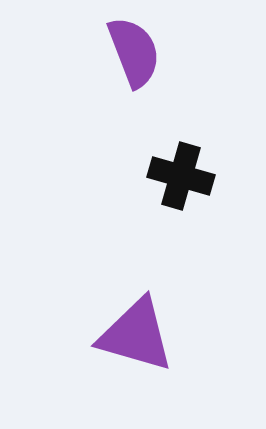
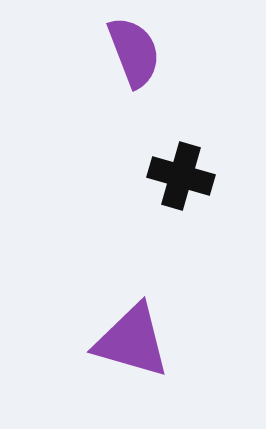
purple triangle: moved 4 px left, 6 px down
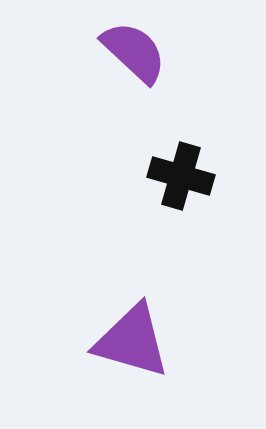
purple semicircle: rotated 26 degrees counterclockwise
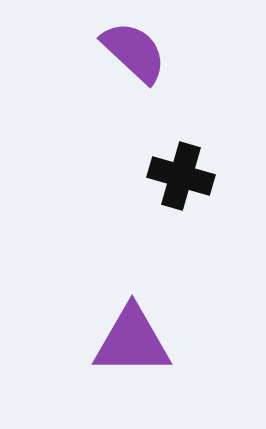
purple triangle: rotated 16 degrees counterclockwise
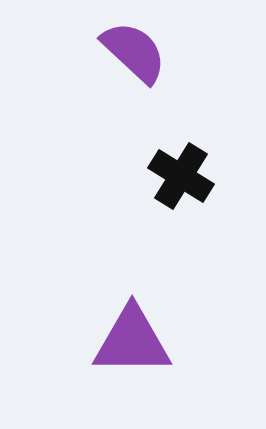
black cross: rotated 16 degrees clockwise
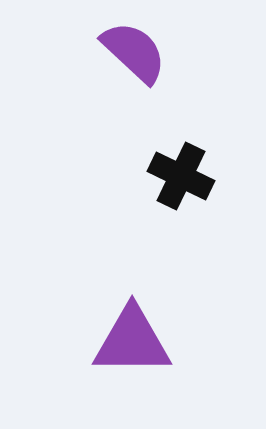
black cross: rotated 6 degrees counterclockwise
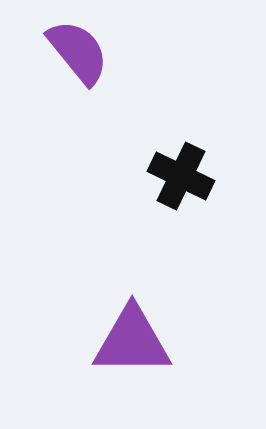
purple semicircle: moved 56 px left; rotated 8 degrees clockwise
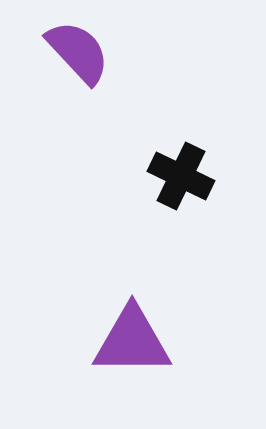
purple semicircle: rotated 4 degrees counterclockwise
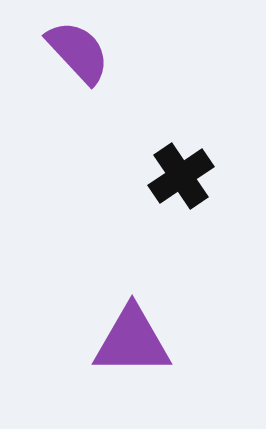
black cross: rotated 30 degrees clockwise
